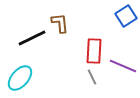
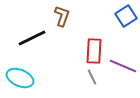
brown L-shape: moved 2 px right, 7 px up; rotated 25 degrees clockwise
cyan ellipse: rotated 72 degrees clockwise
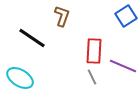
black line: rotated 60 degrees clockwise
cyan ellipse: rotated 8 degrees clockwise
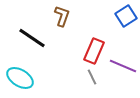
red rectangle: rotated 20 degrees clockwise
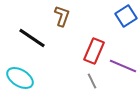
gray line: moved 4 px down
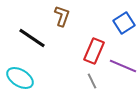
blue square: moved 2 px left, 7 px down
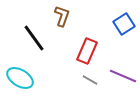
blue square: moved 1 px down
black line: moved 2 px right; rotated 20 degrees clockwise
red rectangle: moved 7 px left
purple line: moved 10 px down
gray line: moved 2 px left, 1 px up; rotated 35 degrees counterclockwise
